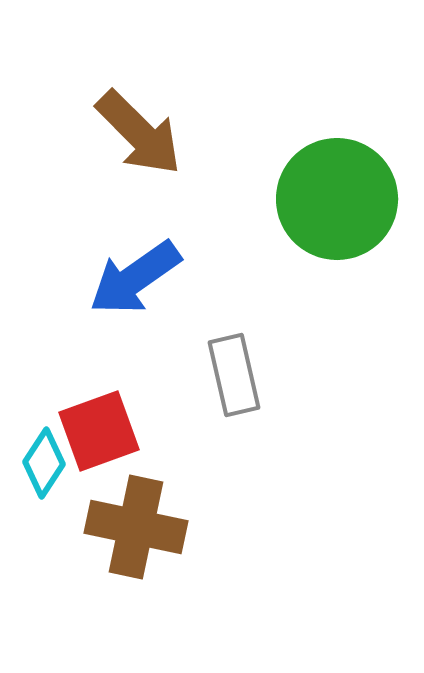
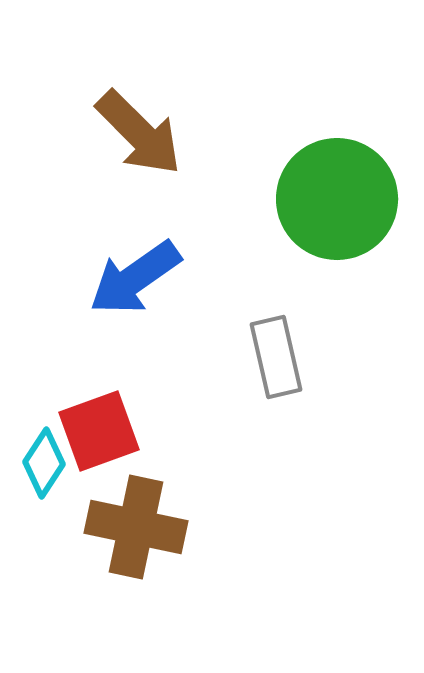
gray rectangle: moved 42 px right, 18 px up
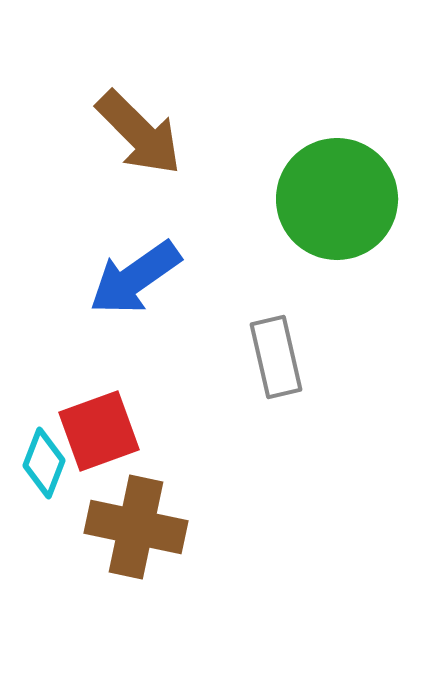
cyan diamond: rotated 12 degrees counterclockwise
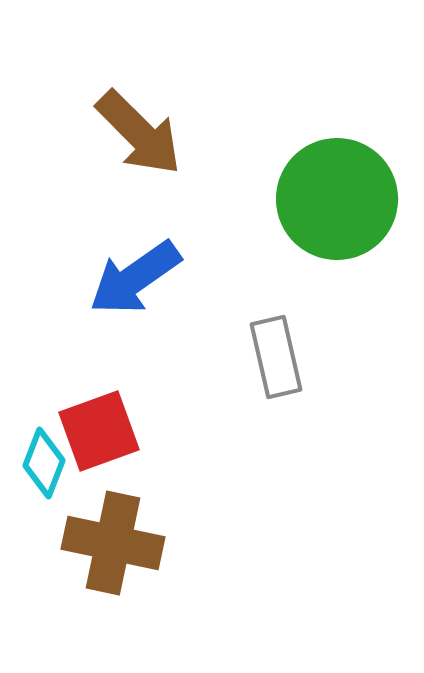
brown cross: moved 23 px left, 16 px down
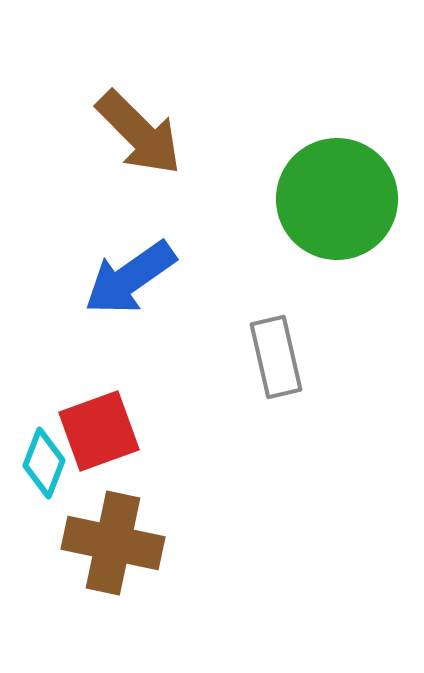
blue arrow: moved 5 px left
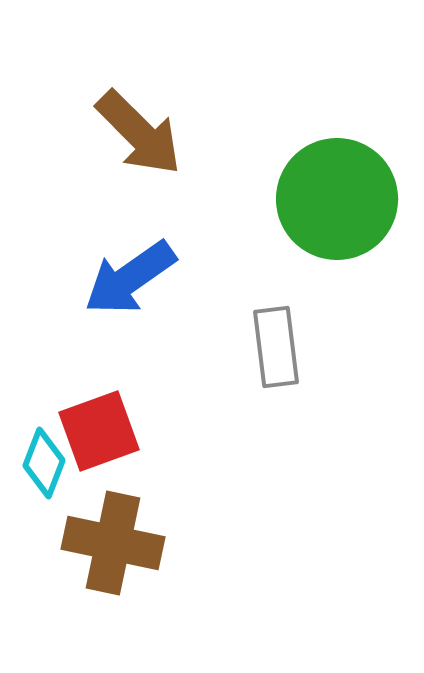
gray rectangle: moved 10 px up; rotated 6 degrees clockwise
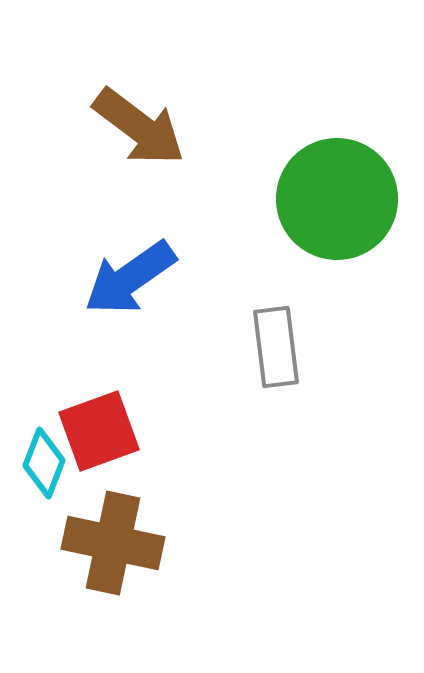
brown arrow: moved 6 px up; rotated 8 degrees counterclockwise
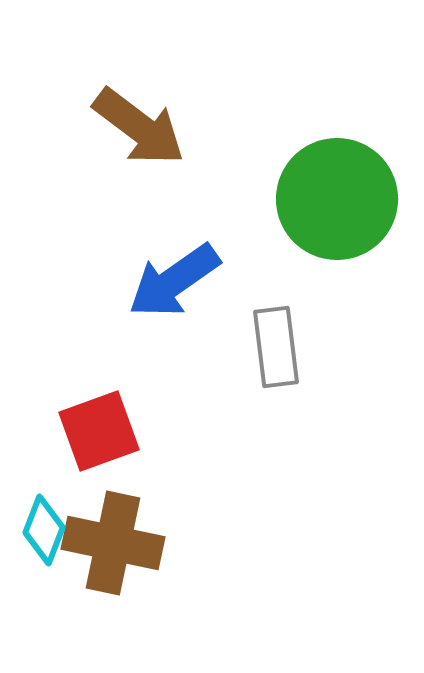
blue arrow: moved 44 px right, 3 px down
cyan diamond: moved 67 px down
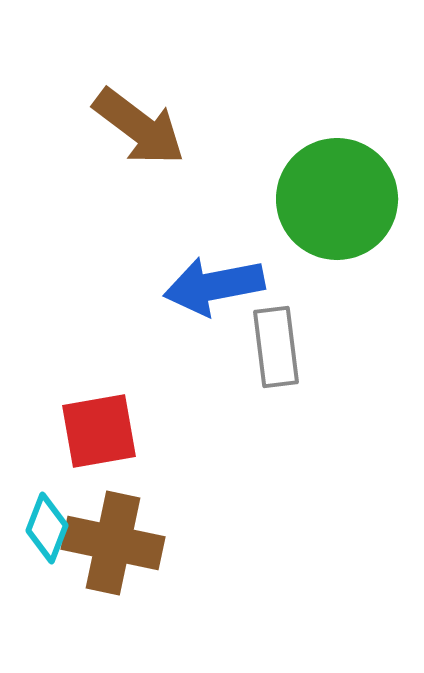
blue arrow: moved 40 px right, 5 px down; rotated 24 degrees clockwise
red square: rotated 10 degrees clockwise
cyan diamond: moved 3 px right, 2 px up
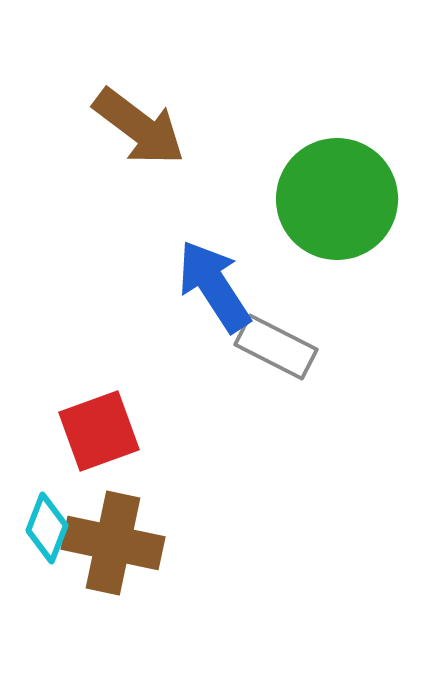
blue arrow: rotated 68 degrees clockwise
gray rectangle: rotated 56 degrees counterclockwise
red square: rotated 10 degrees counterclockwise
